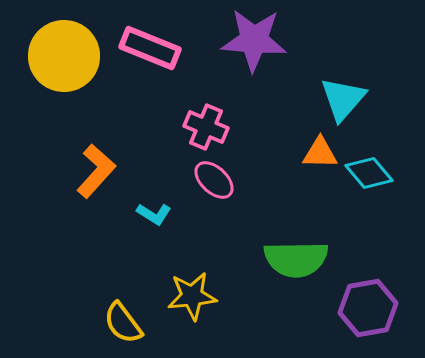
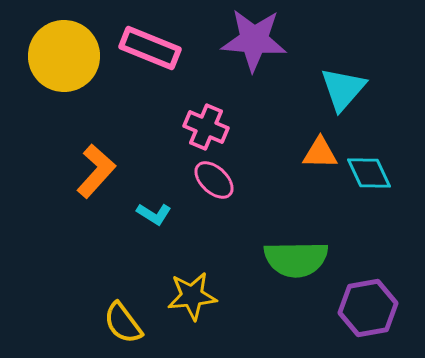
cyan triangle: moved 10 px up
cyan diamond: rotated 15 degrees clockwise
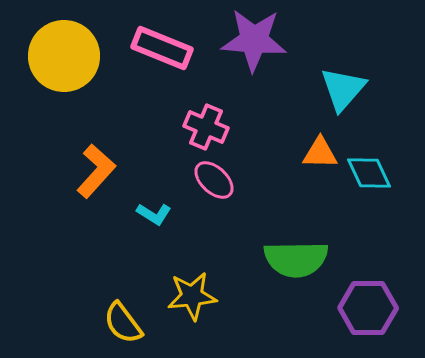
pink rectangle: moved 12 px right
purple hexagon: rotated 10 degrees clockwise
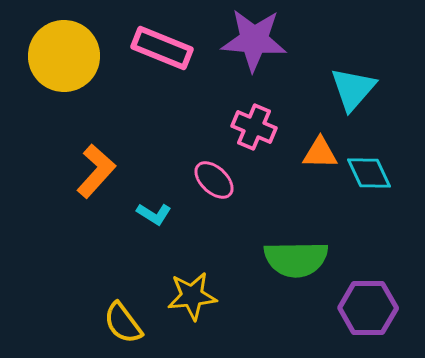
cyan triangle: moved 10 px right
pink cross: moved 48 px right
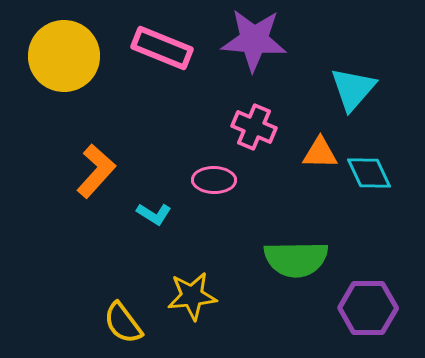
pink ellipse: rotated 42 degrees counterclockwise
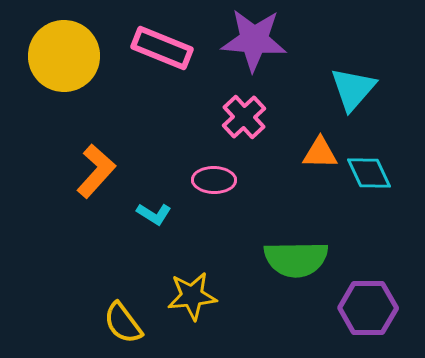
pink cross: moved 10 px left, 10 px up; rotated 24 degrees clockwise
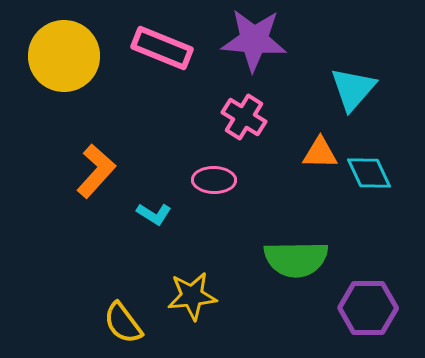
pink cross: rotated 15 degrees counterclockwise
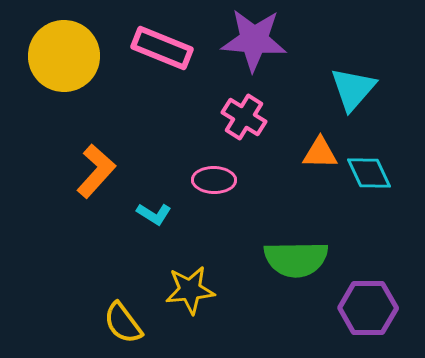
yellow star: moved 2 px left, 6 px up
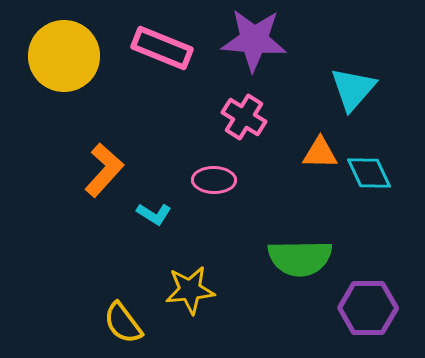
orange L-shape: moved 8 px right, 1 px up
green semicircle: moved 4 px right, 1 px up
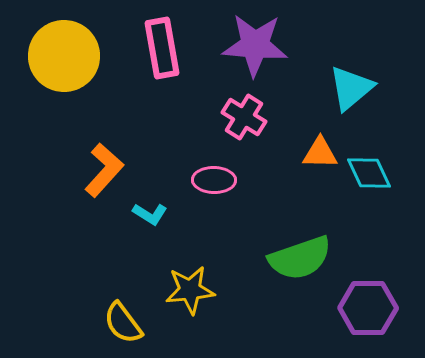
purple star: moved 1 px right, 5 px down
pink rectangle: rotated 58 degrees clockwise
cyan triangle: moved 2 px left, 1 px up; rotated 9 degrees clockwise
cyan L-shape: moved 4 px left
green semicircle: rotated 18 degrees counterclockwise
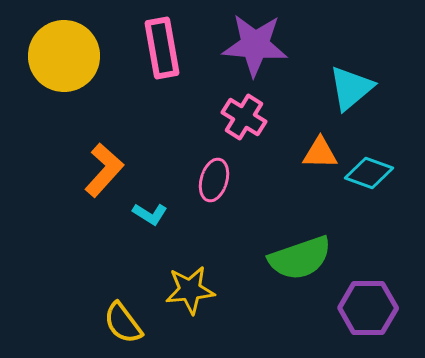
cyan diamond: rotated 45 degrees counterclockwise
pink ellipse: rotated 75 degrees counterclockwise
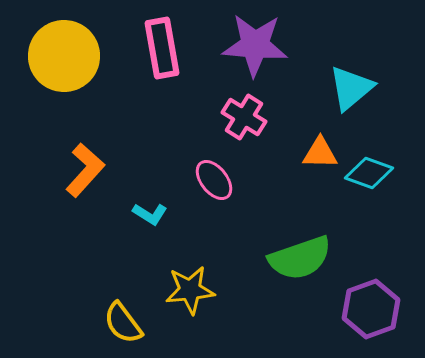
orange L-shape: moved 19 px left
pink ellipse: rotated 54 degrees counterclockwise
purple hexagon: moved 3 px right, 1 px down; rotated 20 degrees counterclockwise
